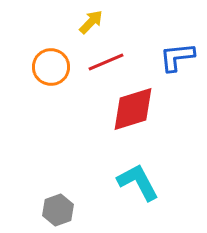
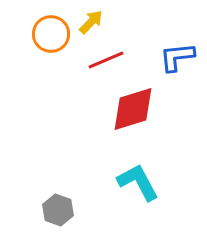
red line: moved 2 px up
orange circle: moved 33 px up
gray hexagon: rotated 20 degrees counterclockwise
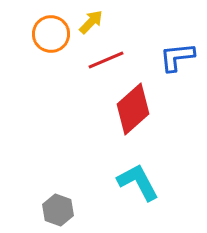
red diamond: rotated 24 degrees counterclockwise
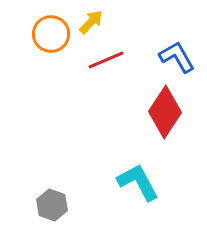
blue L-shape: rotated 66 degrees clockwise
red diamond: moved 32 px right, 3 px down; rotated 15 degrees counterclockwise
gray hexagon: moved 6 px left, 5 px up
